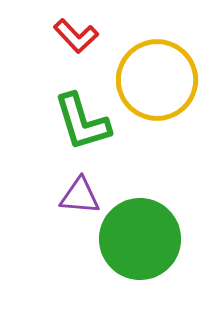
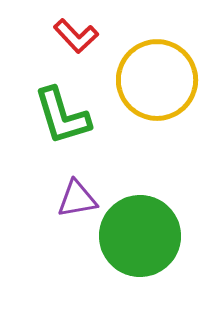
green L-shape: moved 20 px left, 6 px up
purple triangle: moved 3 px left, 3 px down; rotated 15 degrees counterclockwise
green circle: moved 3 px up
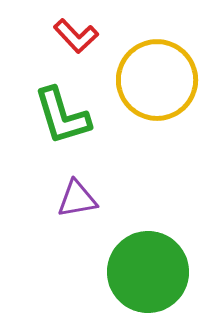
green circle: moved 8 px right, 36 px down
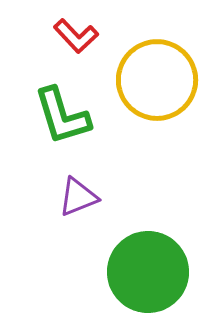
purple triangle: moved 1 px right, 2 px up; rotated 12 degrees counterclockwise
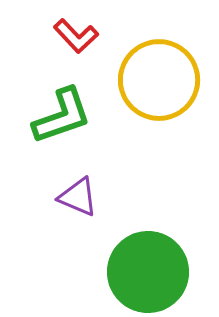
yellow circle: moved 2 px right
green L-shape: rotated 92 degrees counterclockwise
purple triangle: rotated 45 degrees clockwise
